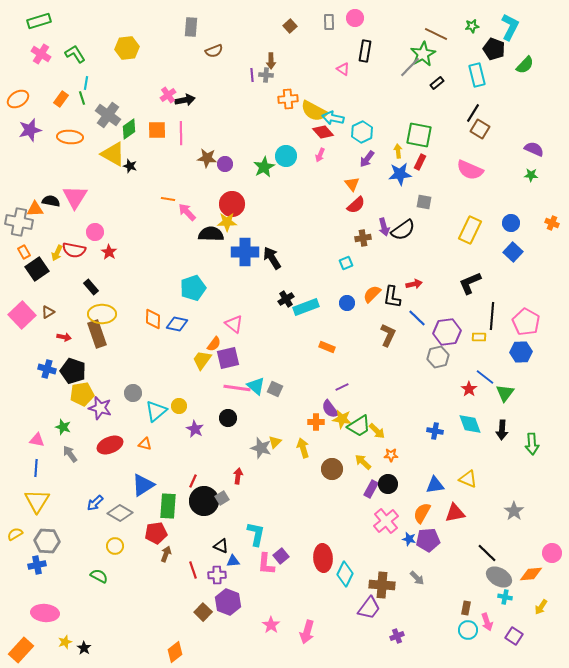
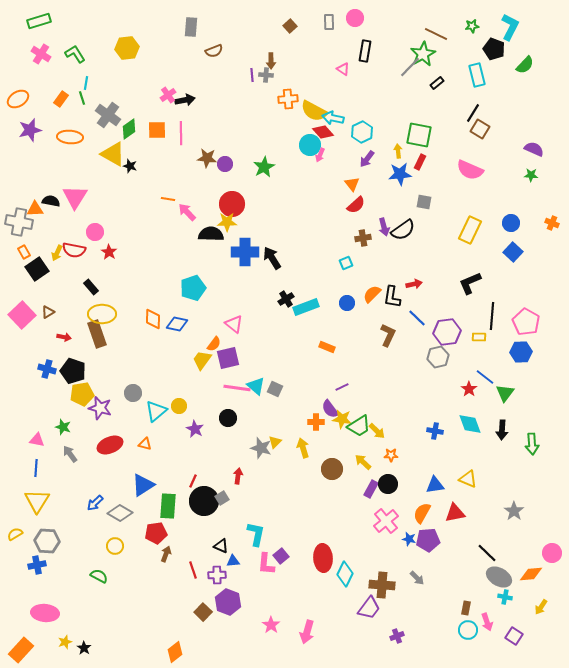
cyan circle at (286, 156): moved 24 px right, 11 px up
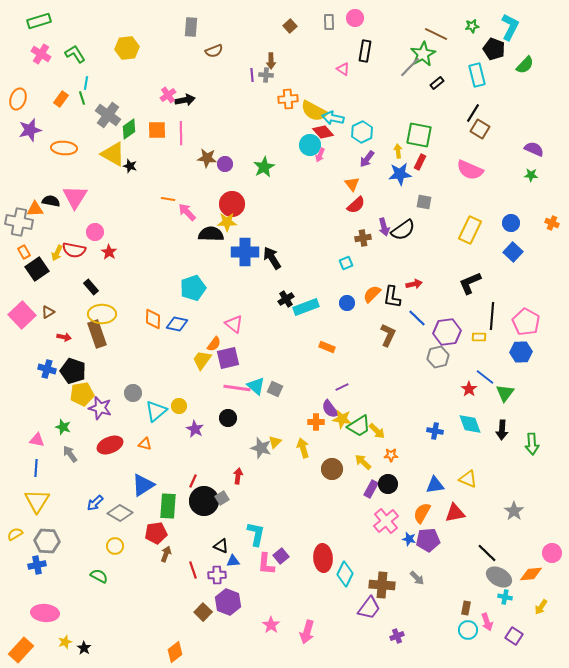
orange ellipse at (18, 99): rotated 40 degrees counterclockwise
orange ellipse at (70, 137): moved 6 px left, 11 px down
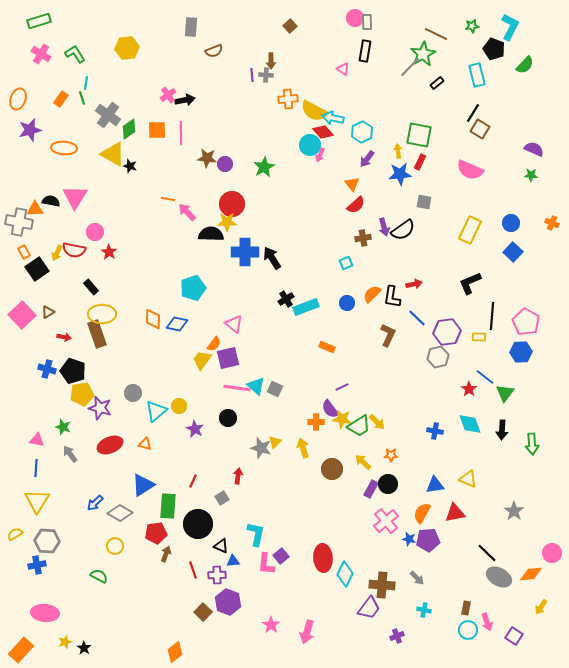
gray rectangle at (329, 22): moved 38 px right
yellow arrow at (377, 431): moved 9 px up
black circle at (204, 501): moved 6 px left, 23 px down
cyan cross at (505, 597): moved 81 px left, 13 px down
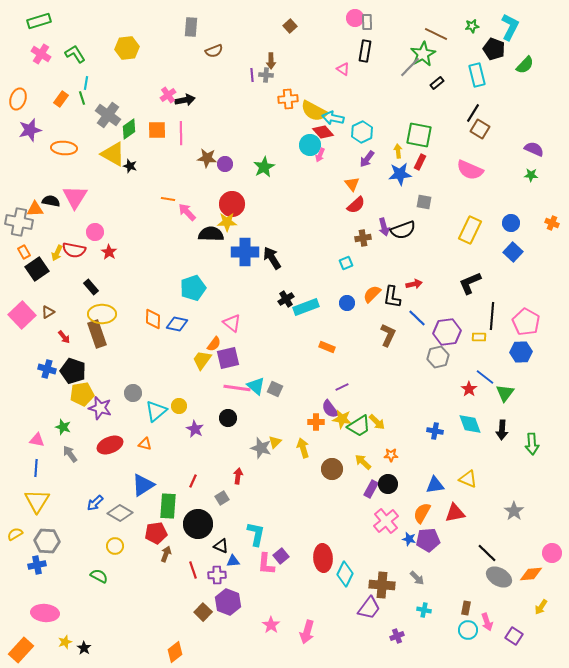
black semicircle at (403, 230): rotated 15 degrees clockwise
pink triangle at (234, 324): moved 2 px left, 1 px up
red arrow at (64, 337): rotated 40 degrees clockwise
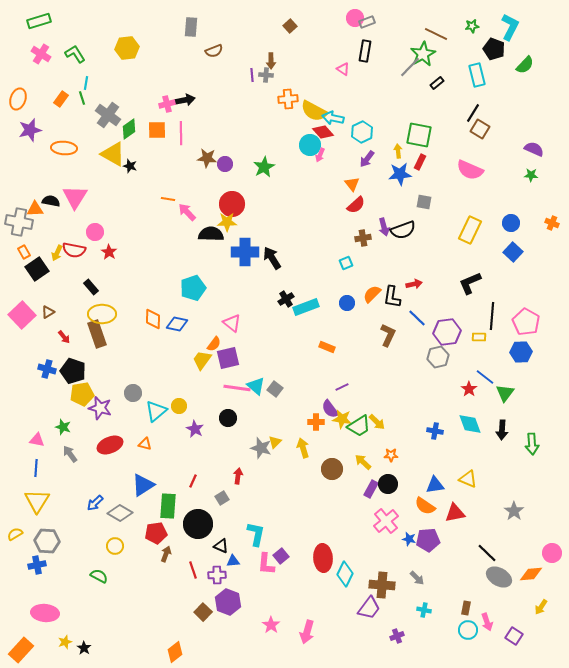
gray rectangle at (367, 22): rotated 70 degrees clockwise
pink cross at (168, 95): moved 1 px left, 9 px down; rotated 21 degrees clockwise
gray square at (275, 389): rotated 14 degrees clockwise
orange semicircle at (422, 513): moved 3 px right, 7 px up; rotated 85 degrees counterclockwise
